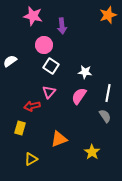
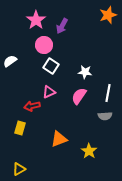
pink star: moved 3 px right, 4 px down; rotated 24 degrees clockwise
purple arrow: rotated 35 degrees clockwise
pink triangle: rotated 24 degrees clockwise
gray semicircle: rotated 120 degrees clockwise
yellow star: moved 3 px left, 1 px up
yellow triangle: moved 12 px left, 10 px down
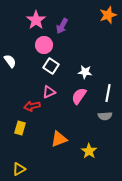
white semicircle: rotated 88 degrees clockwise
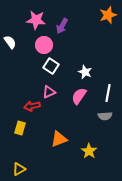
pink star: rotated 30 degrees counterclockwise
white semicircle: moved 19 px up
white star: rotated 16 degrees clockwise
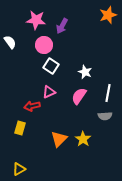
orange triangle: rotated 24 degrees counterclockwise
yellow star: moved 6 px left, 12 px up
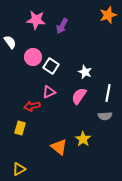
pink circle: moved 11 px left, 12 px down
orange triangle: moved 8 px down; rotated 36 degrees counterclockwise
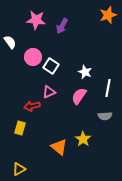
white line: moved 5 px up
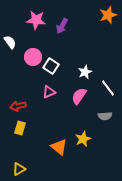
white star: rotated 24 degrees clockwise
white line: rotated 48 degrees counterclockwise
red arrow: moved 14 px left
yellow star: rotated 14 degrees clockwise
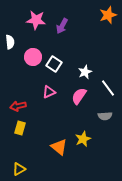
white semicircle: rotated 32 degrees clockwise
white square: moved 3 px right, 2 px up
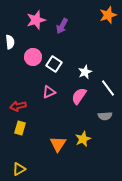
pink star: rotated 24 degrees counterclockwise
orange triangle: moved 1 px left, 3 px up; rotated 24 degrees clockwise
